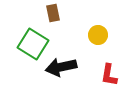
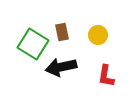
brown rectangle: moved 9 px right, 19 px down
red L-shape: moved 3 px left, 1 px down
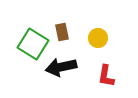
yellow circle: moved 3 px down
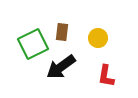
brown rectangle: rotated 18 degrees clockwise
green square: rotated 32 degrees clockwise
black arrow: rotated 24 degrees counterclockwise
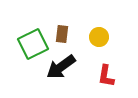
brown rectangle: moved 2 px down
yellow circle: moved 1 px right, 1 px up
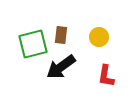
brown rectangle: moved 1 px left, 1 px down
green square: rotated 12 degrees clockwise
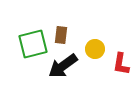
yellow circle: moved 4 px left, 12 px down
black arrow: moved 2 px right, 1 px up
red L-shape: moved 15 px right, 12 px up
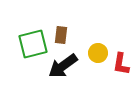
yellow circle: moved 3 px right, 4 px down
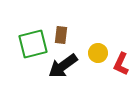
red L-shape: rotated 15 degrees clockwise
